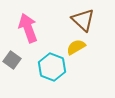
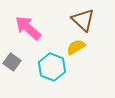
pink arrow: rotated 28 degrees counterclockwise
gray square: moved 2 px down
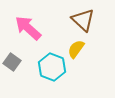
yellow semicircle: moved 2 px down; rotated 24 degrees counterclockwise
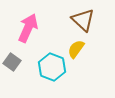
pink arrow: rotated 72 degrees clockwise
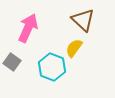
yellow semicircle: moved 2 px left, 1 px up
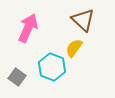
gray square: moved 5 px right, 15 px down
